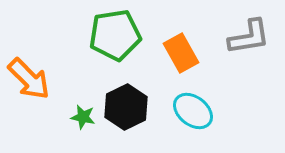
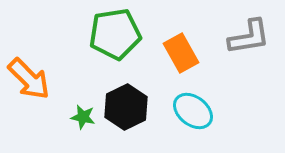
green pentagon: moved 1 px up
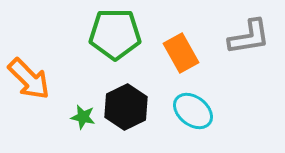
green pentagon: rotated 9 degrees clockwise
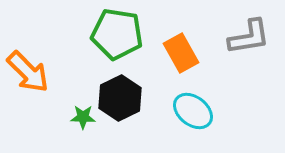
green pentagon: moved 2 px right; rotated 9 degrees clockwise
orange arrow: moved 1 px left, 7 px up
black hexagon: moved 6 px left, 9 px up
green star: rotated 10 degrees counterclockwise
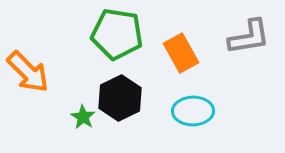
cyan ellipse: rotated 39 degrees counterclockwise
green star: rotated 30 degrees clockwise
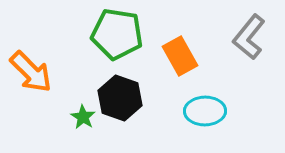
gray L-shape: rotated 138 degrees clockwise
orange rectangle: moved 1 px left, 3 px down
orange arrow: moved 3 px right
black hexagon: rotated 15 degrees counterclockwise
cyan ellipse: moved 12 px right
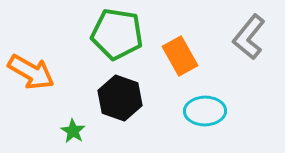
orange arrow: rotated 15 degrees counterclockwise
green star: moved 10 px left, 14 px down
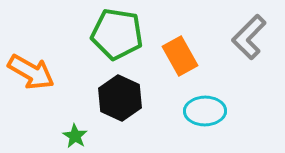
gray L-shape: rotated 6 degrees clockwise
black hexagon: rotated 6 degrees clockwise
green star: moved 2 px right, 5 px down
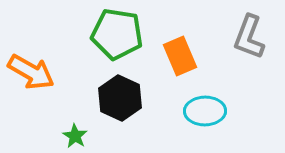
gray L-shape: rotated 24 degrees counterclockwise
orange rectangle: rotated 6 degrees clockwise
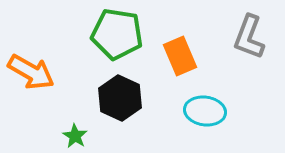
cyan ellipse: rotated 9 degrees clockwise
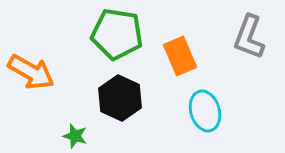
cyan ellipse: rotated 66 degrees clockwise
green star: rotated 15 degrees counterclockwise
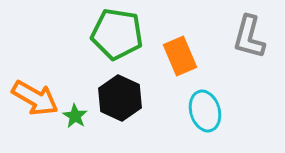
gray L-shape: rotated 6 degrees counterclockwise
orange arrow: moved 4 px right, 26 px down
green star: moved 20 px up; rotated 15 degrees clockwise
